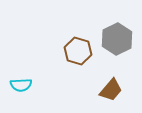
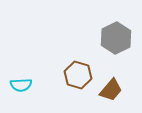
gray hexagon: moved 1 px left, 1 px up
brown hexagon: moved 24 px down
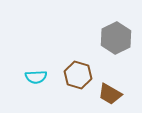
cyan semicircle: moved 15 px right, 8 px up
brown trapezoid: moved 1 px left, 4 px down; rotated 80 degrees clockwise
